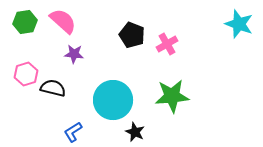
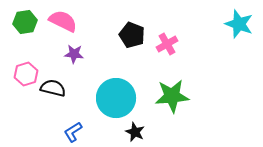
pink semicircle: rotated 16 degrees counterclockwise
cyan circle: moved 3 px right, 2 px up
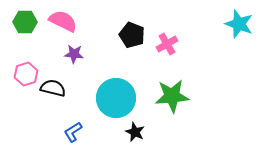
green hexagon: rotated 10 degrees clockwise
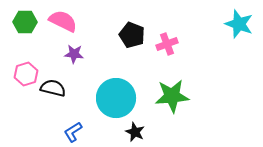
pink cross: rotated 10 degrees clockwise
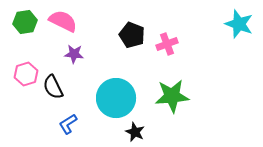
green hexagon: rotated 10 degrees counterclockwise
black semicircle: moved 1 px up; rotated 130 degrees counterclockwise
blue L-shape: moved 5 px left, 8 px up
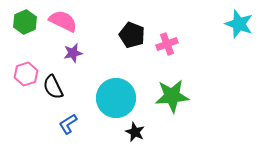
green hexagon: rotated 15 degrees counterclockwise
purple star: moved 1 px left, 1 px up; rotated 18 degrees counterclockwise
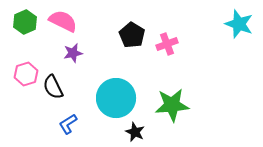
black pentagon: rotated 10 degrees clockwise
green star: moved 9 px down
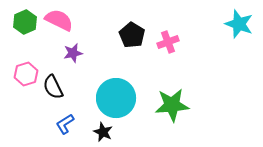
pink semicircle: moved 4 px left, 1 px up
pink cross: moved 1 px right, 2 px up
blue L-shape: moved 3 px left
black star: moved 32 px left
